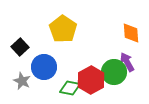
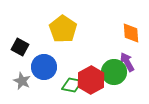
black square: rotated 18 degrees counterclockwise
green diamond: moved 2 px right, 3 px up
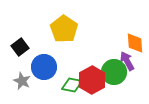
yellow pentagon: moved 1 px right
orange diamond: moved 4 px right, 10 px down
black square: rotated 24 degrees clockwise
purple arrow: moved 1 px up
red hexagon: moved 1 px right
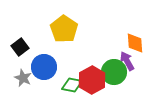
gray star: moved 1 px right, 3 px up
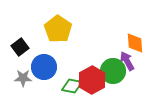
yellow pentagon: moved 6 px left
green circle: moved 1 px left, 1 px up
gray star: rotated 24 degrees counterclockwise
green diamond: moved 1 px down
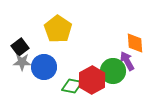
gray star: moved 1 px left, 16 px up
